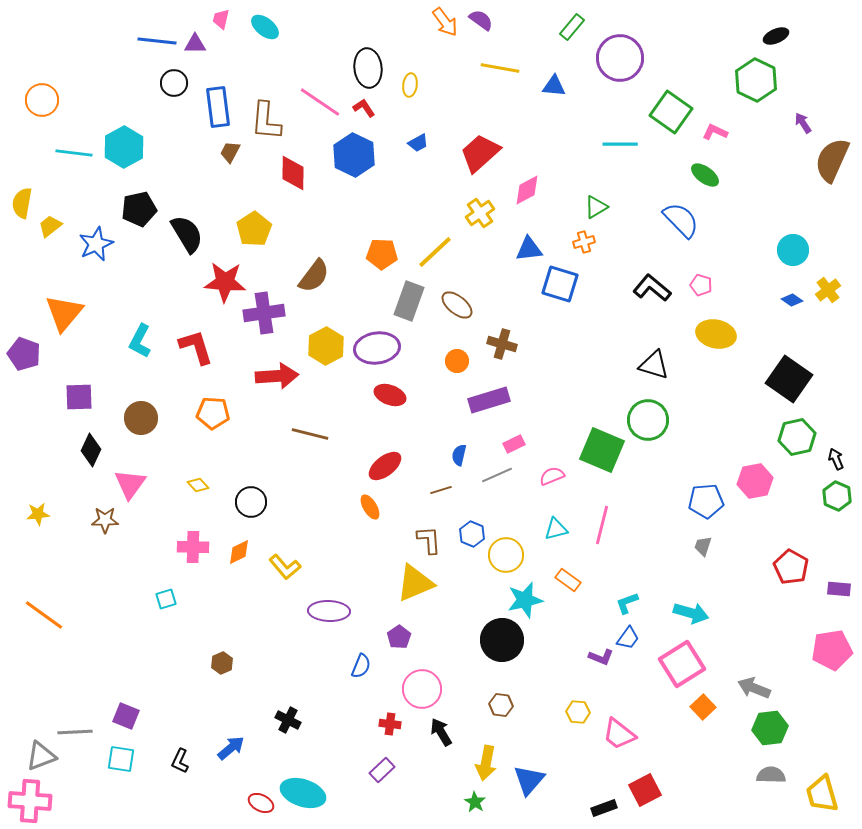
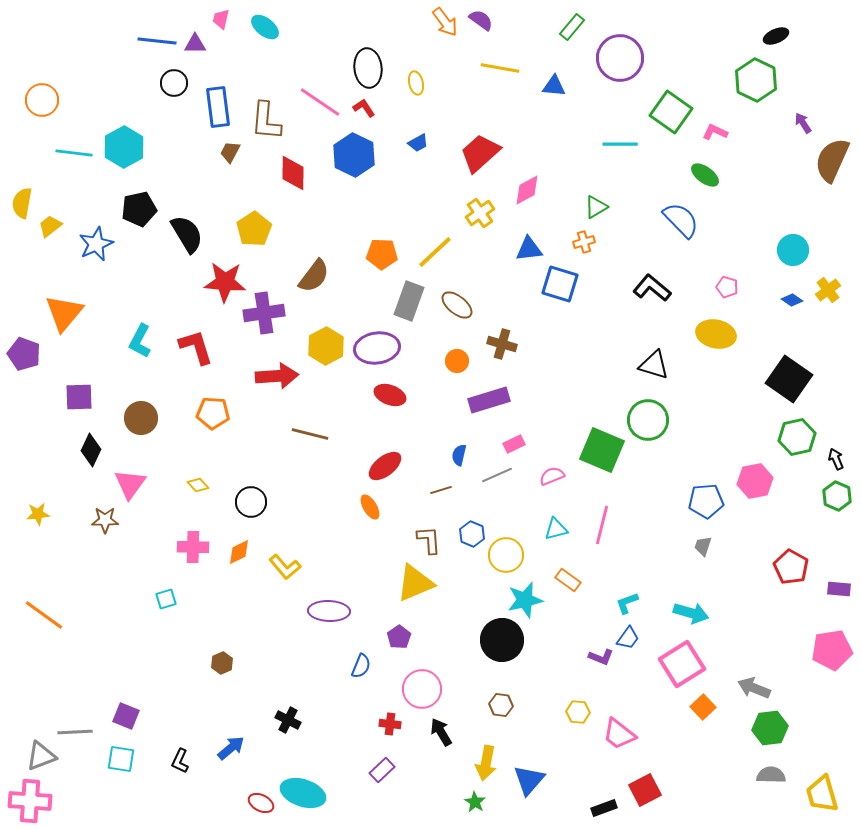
yellow ellipse at (410, 85): moved 6 px right, 2 px up; rotated 20 degrees counterclockwise
pink pentagon at (701, 285): moved 26 px right, 2 px down
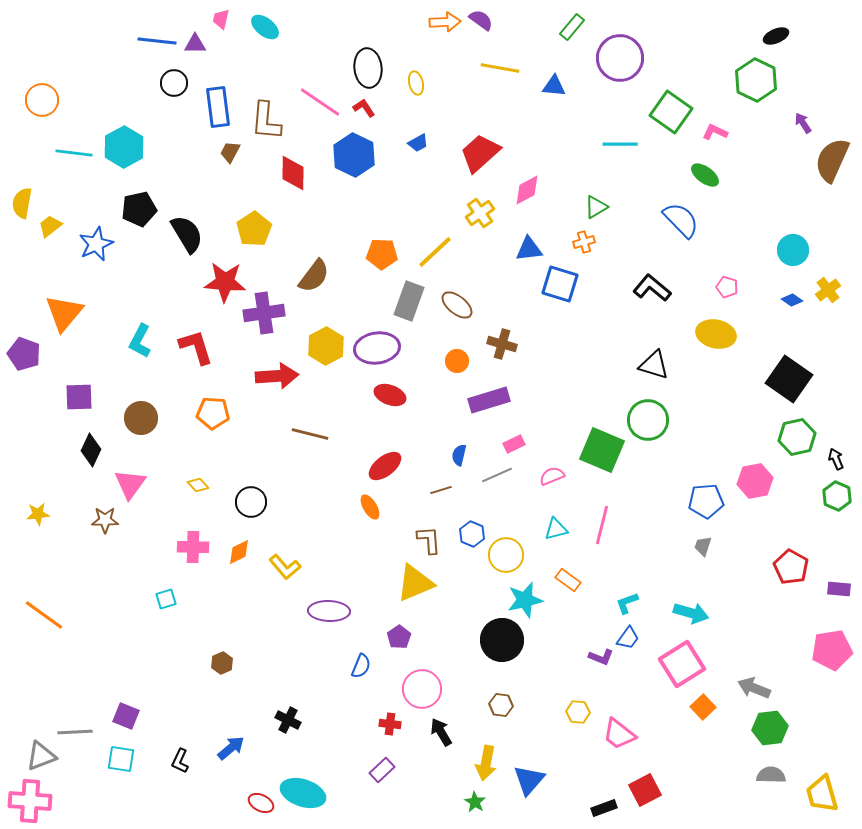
orange arrow at (445, 22): rotated 56 degrees counterclockwise
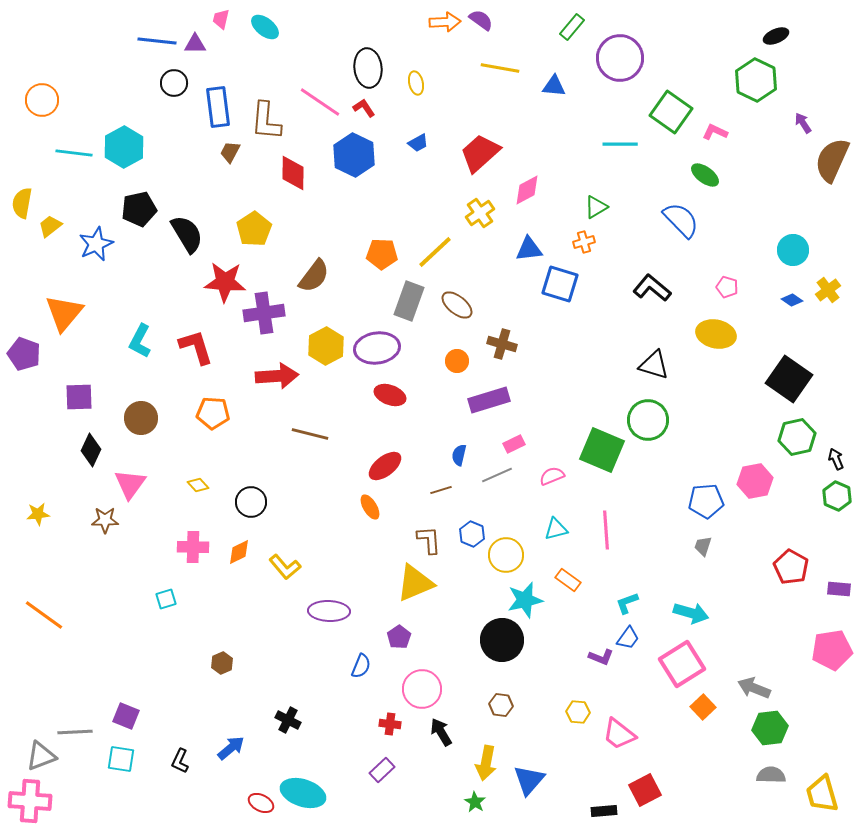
pink line at (602, 525): moved 4 px right, 5 px down; rotated 18 degrees counterclockwise
black rectangle at (604, 808): moved 3 px down; rotated 15 degrees clockwise
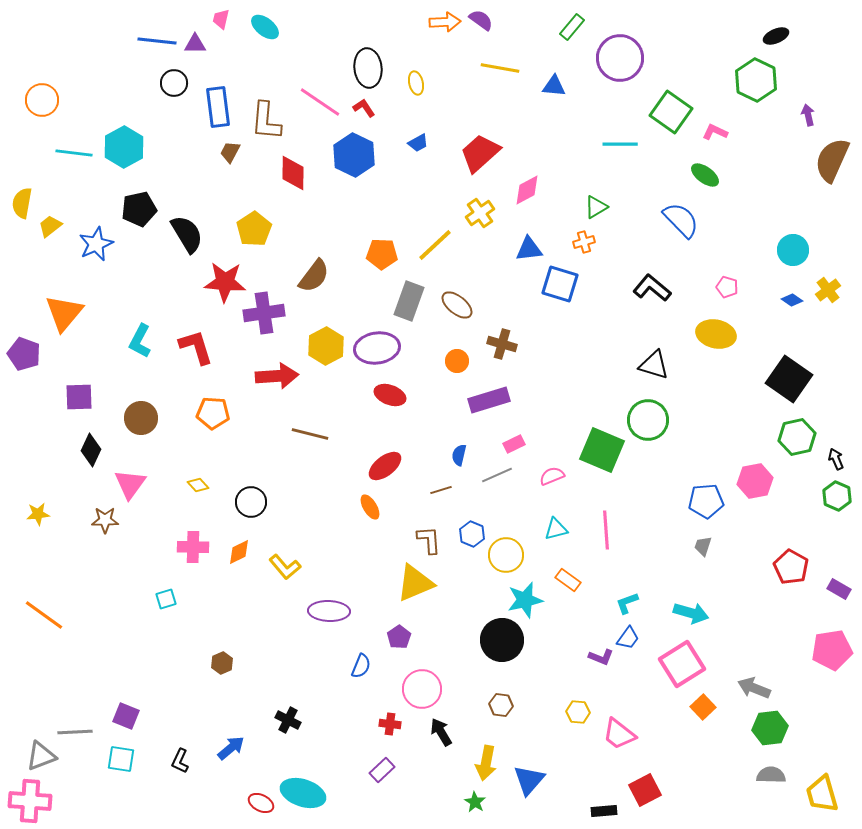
purple arrow at (803, 123): moved 5 px right, 8 px up; rotated 20 degrees clockwise
yellow line at (435, 252): moved 7 px up
purple rectangle at (839, 589): rotated 25 degrees clockwise
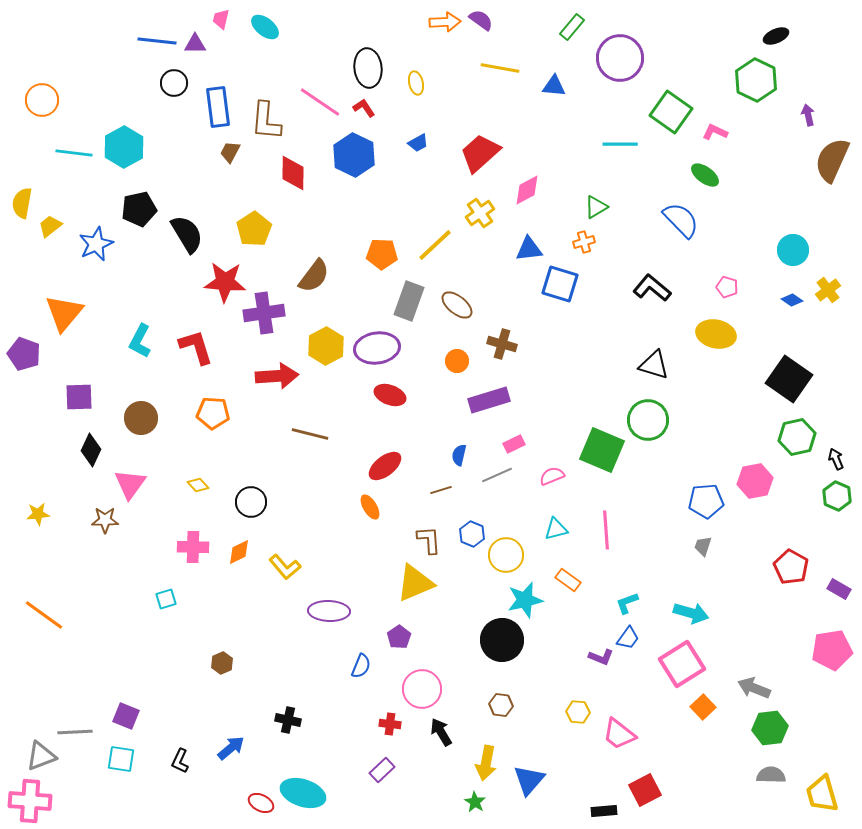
black cross at (288, 720): rotated 15 degrees counterclockwise
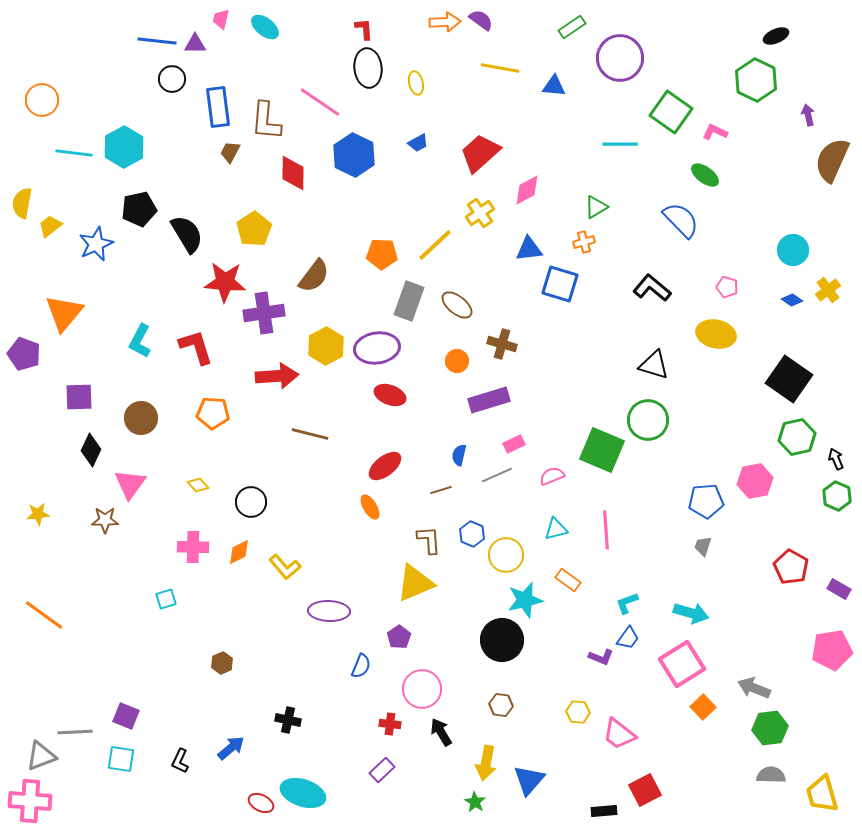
green rectangle at (572, 27): rotated 16 degrees clockwise
black circle at (174, 83): moved 2 px left, 4 px up
red L-shape at (364, 108): moved 79 px up; rotated 30 degrees clockwise
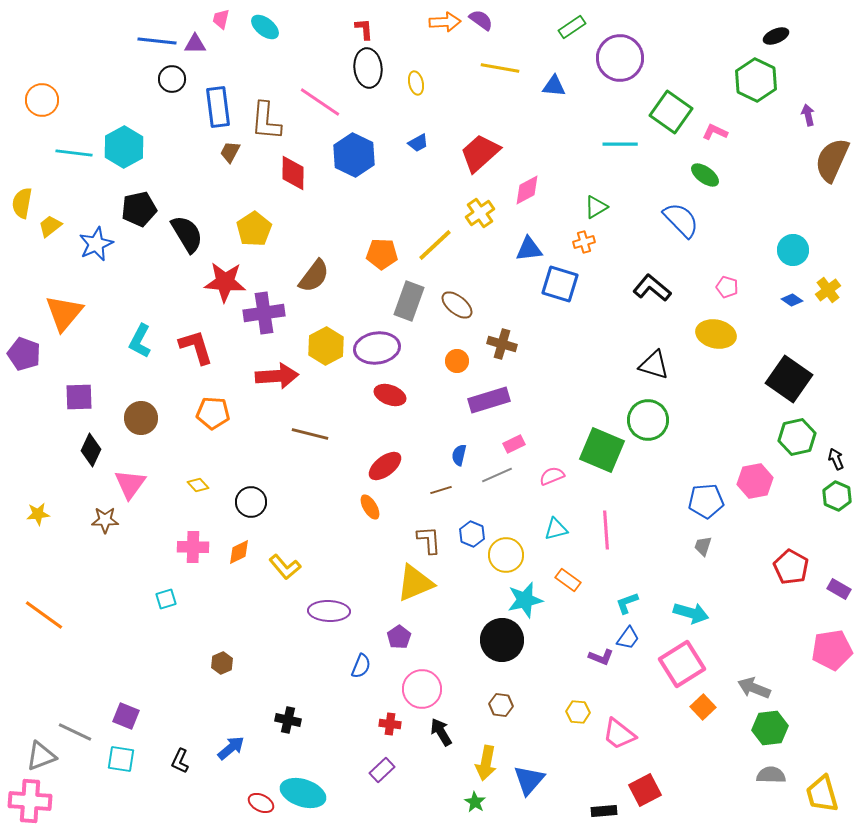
gray line at (75, 732): rotated 28 degrees clockwise
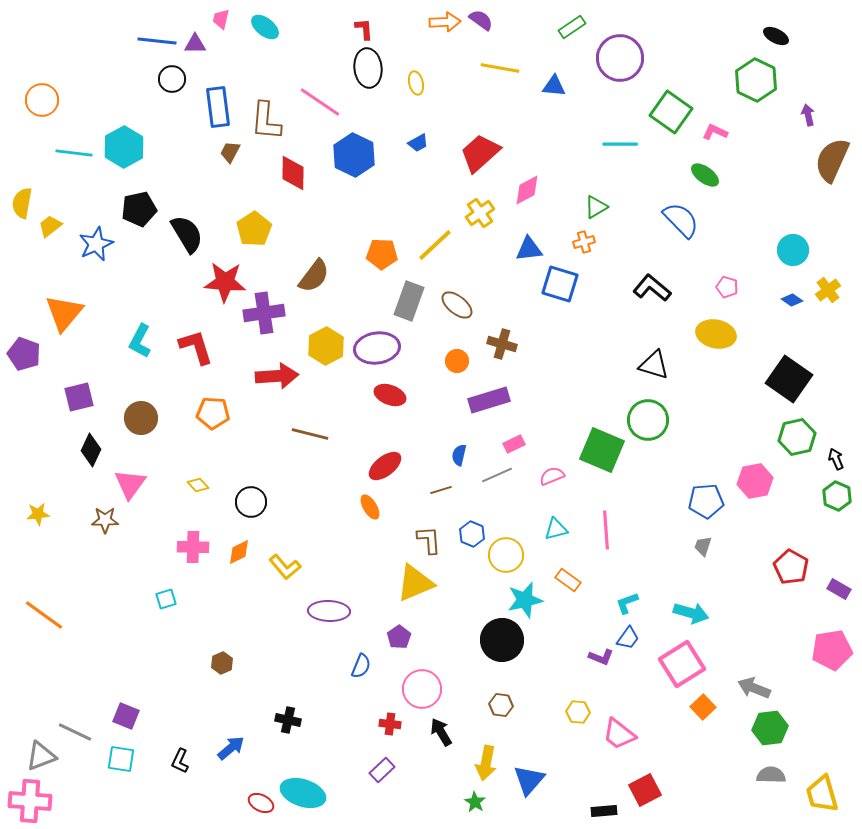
black ellipse at (776, 36): rotated 50 degrees clockwise
purple square at (79, 397): rotated 12 degrees counterclockwise
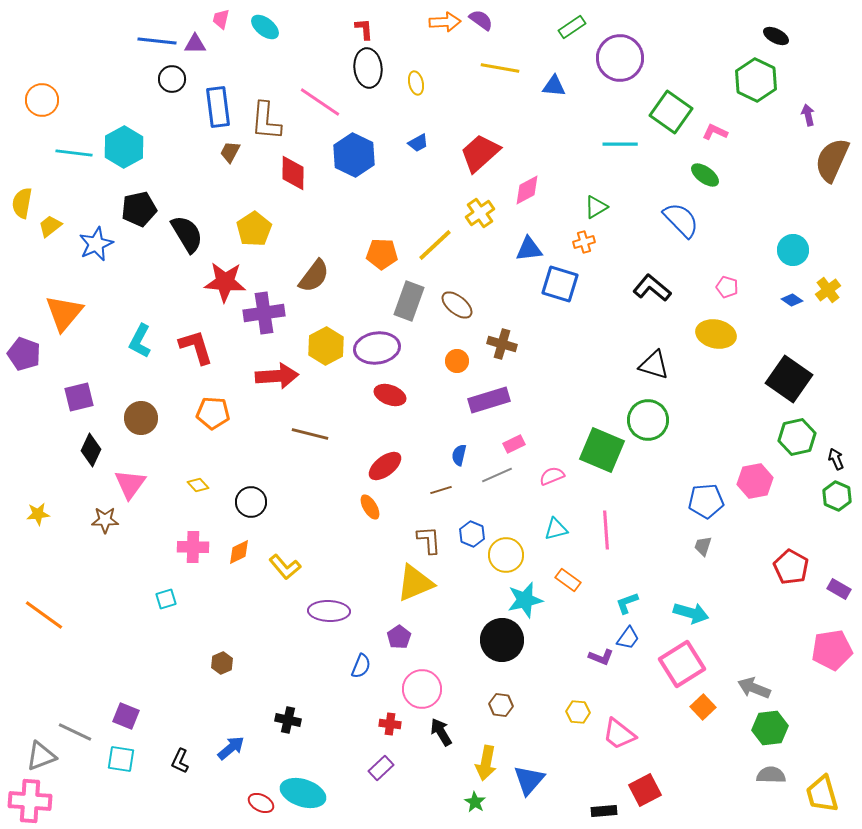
purple rectangle at (382, 770): moved 1 px left, 2 px up
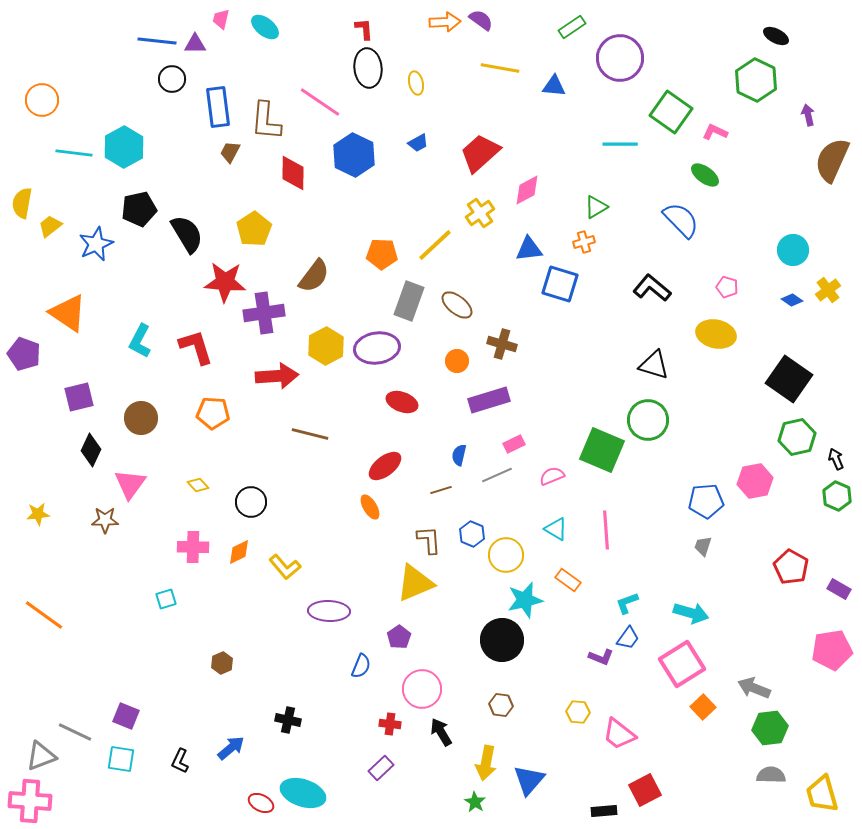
orange triangle at (64, 313): moved 4 px right; rotated 36 degrees counterclockwise
red ellipse at (390, 395): moved 12 px right, 7 px down
cyan triangle at (556, 529): rotated 45 degrees clockwise
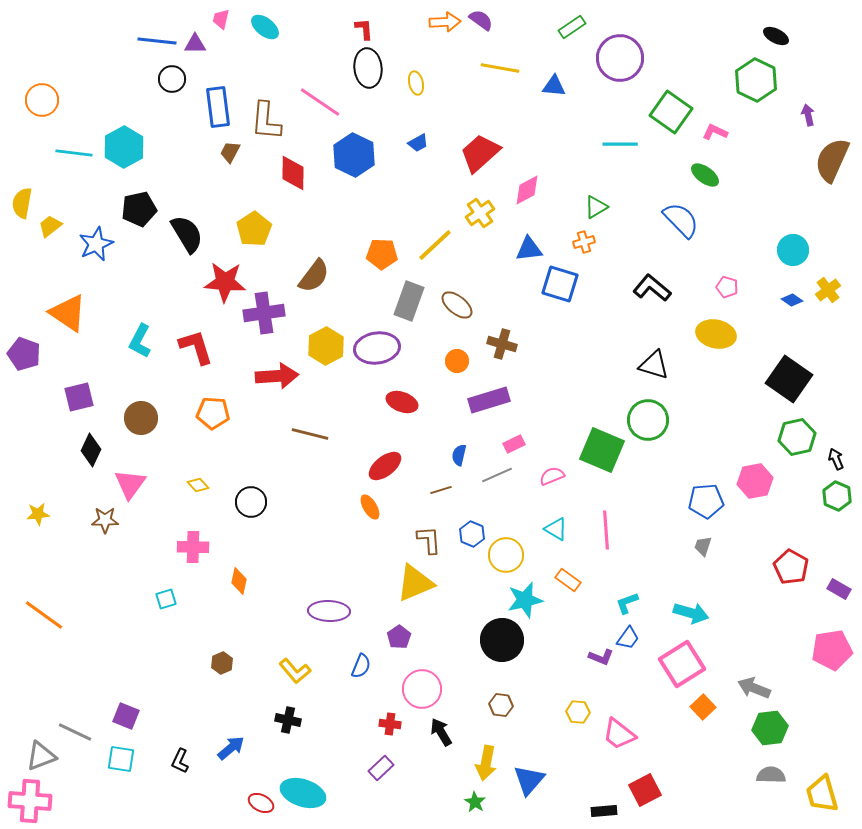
orange diamond at (239, 552): moved 29 px down; rotated 52 degrees counterclockwise
yellow L-shape at (285, 567): moved 10 px right, 104 px down
